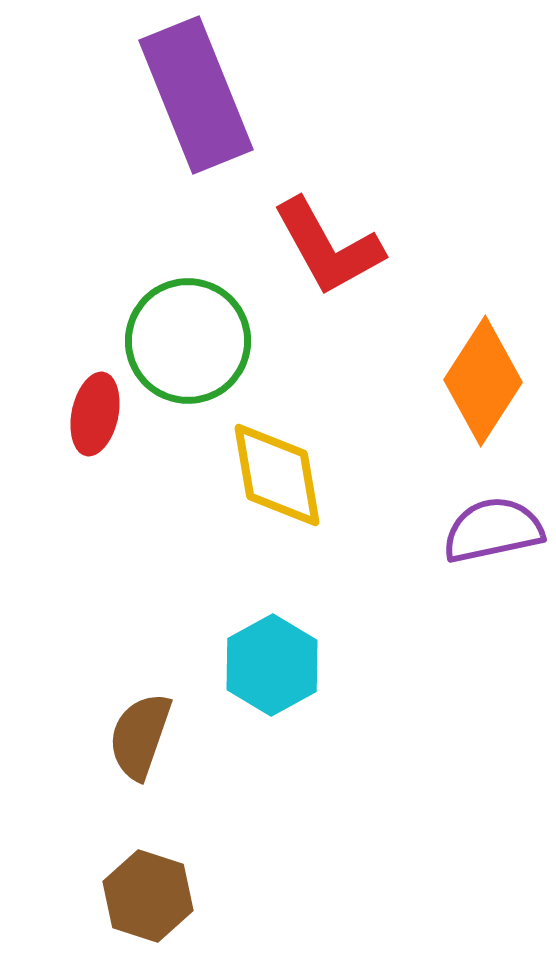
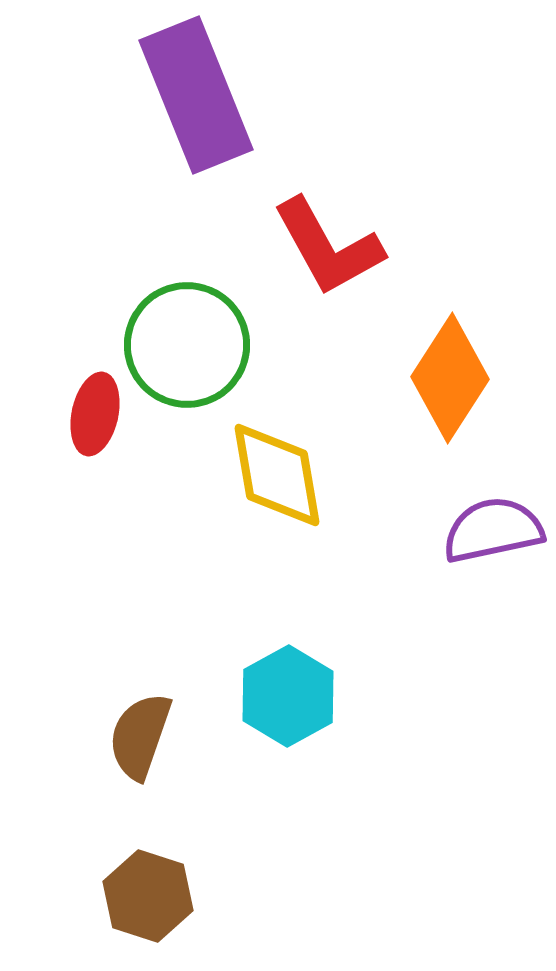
green circle: moved 1 px left, 4 px down
orange diamond: moved 33 px left, 3 px up
cyan hexagon: moved 16 px right, 31 px down
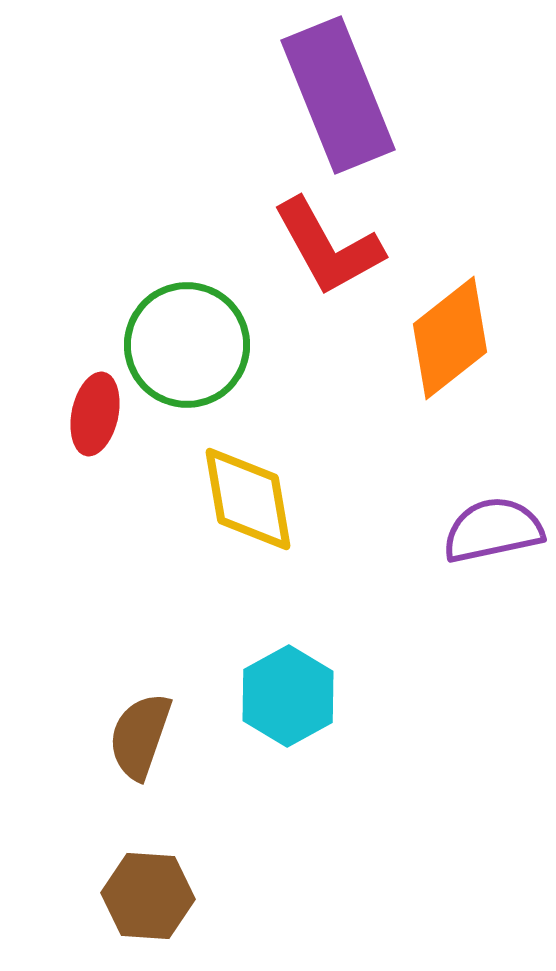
purple rectangle: moved 142 px right
orange diamond: moved 40 px up; rotated 19 degrees clockwise
yellow diamond: moved 29 px left, 24 px down
brown hexagon: rotated 14 degrees counterclockwise
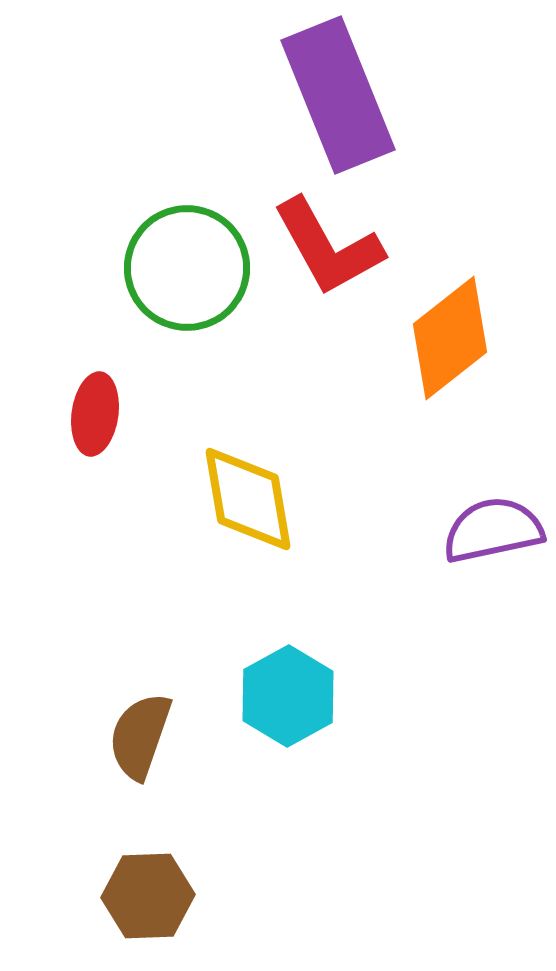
green circle: moved 77 px up
red ellipse: rotated 4 degrees counterclockwise
brown hexagon: rotated 6 degrees counterclockwise
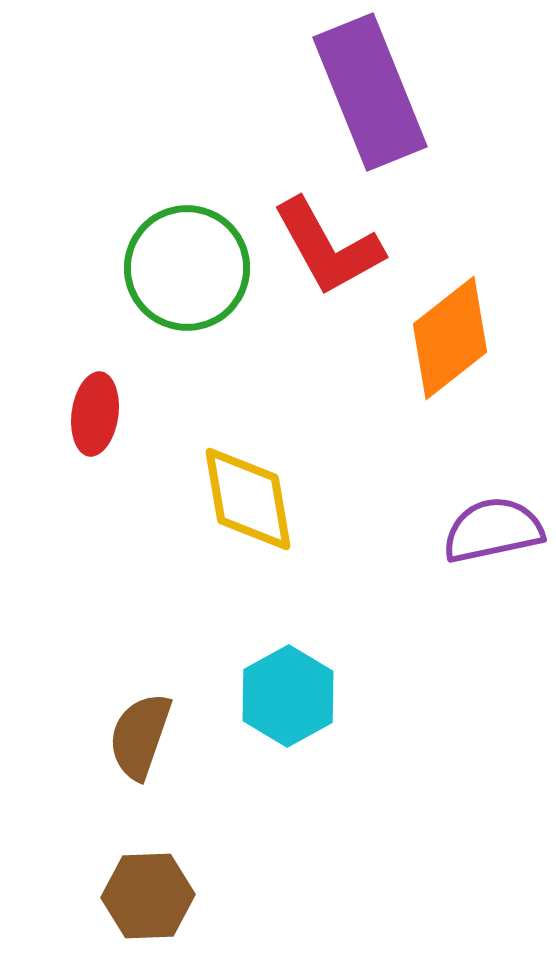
purple rectangle: moved 32 px right, 3 px up
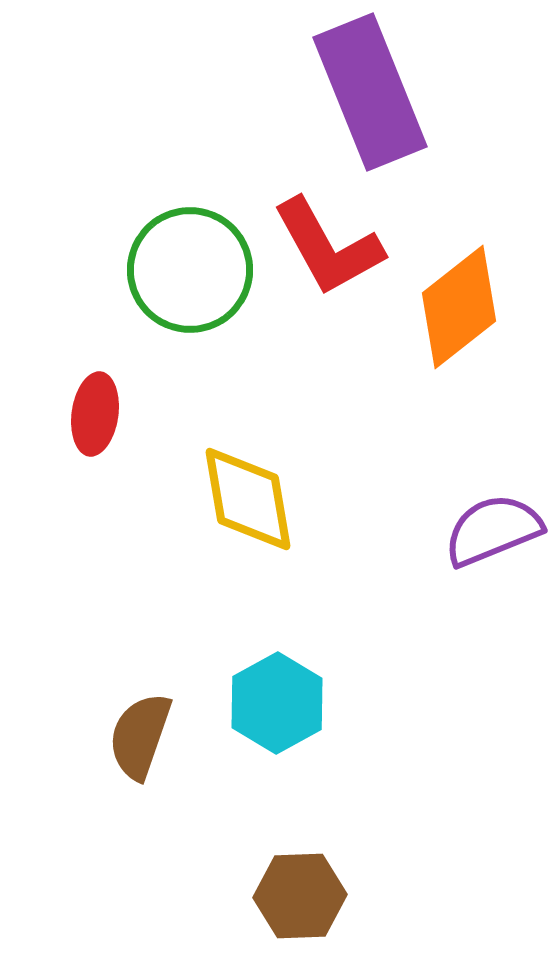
green circle: moved 3 px right, 2 px down
orange diamond: moved 9 px right, 31 px up
purple semicircle: rotated 10 degrees counterclockwise
cyan hexagon: moved 11 px left, 7 px down
brown hexagon: moved 152 px right
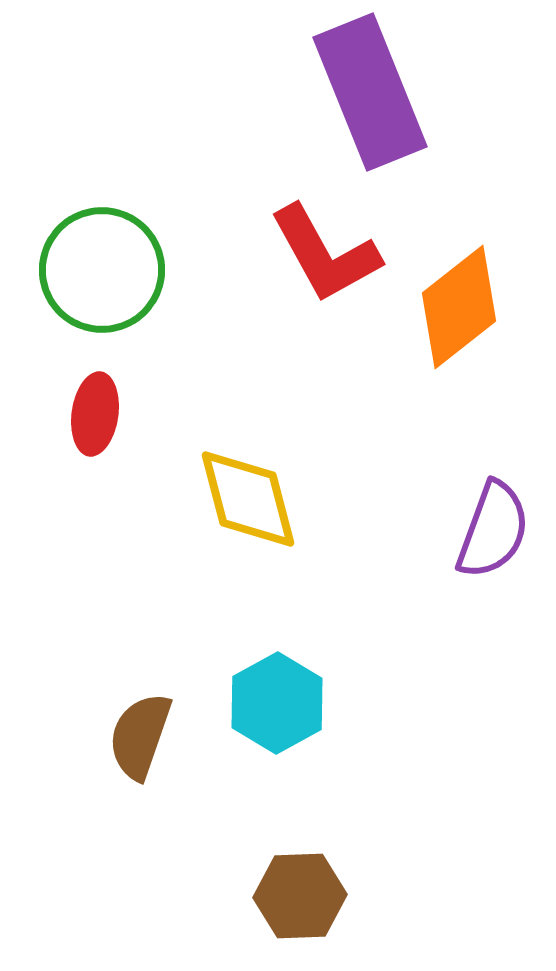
red L-shape: moved 3 px left, 7 px down
green circle: moved 88 px left
yellow diamond: rotated 5 degrees counterclockwise
purple semicircle: rotated 132 degrees clockwise
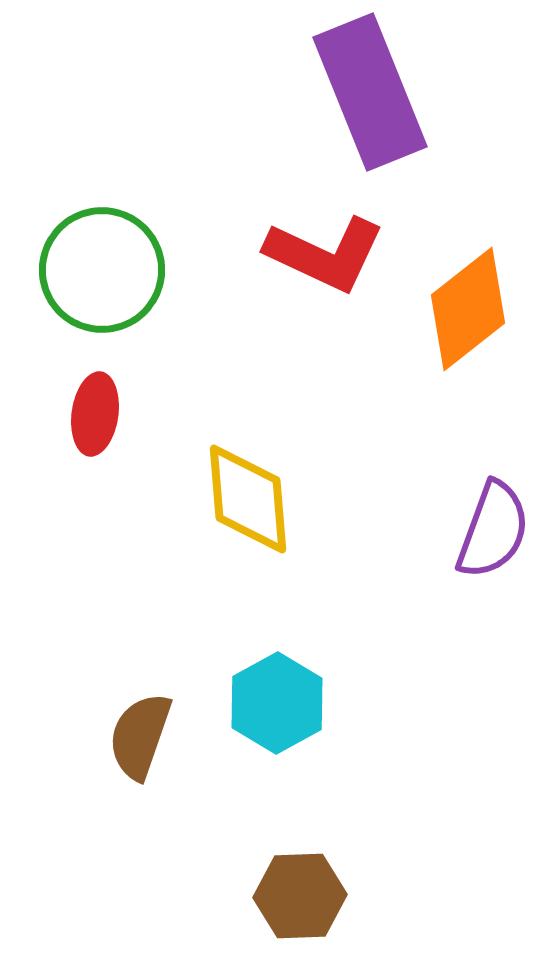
red L-shape: rotated 36 degrees counterclockwise
orange diamond: moved 9 px right, 2 px down
yellow diamond: rotated 10 degrees clockwise
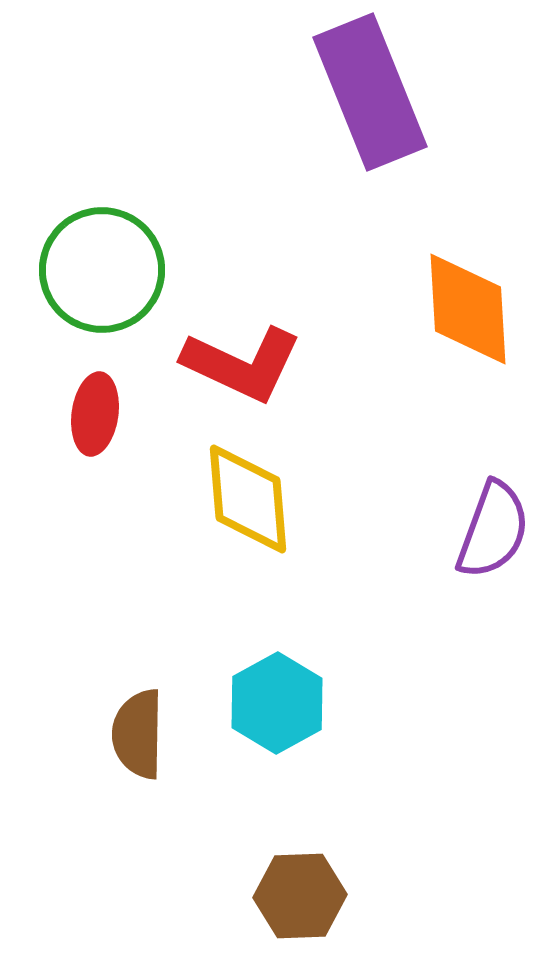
red L-shape: moved 83 px left, 110 px down
orange diamond: rotated 55 degrees counterclockwise
brown semicircle: moved 2 px left, 2 px up; rotated 18 degrees counterclockwise
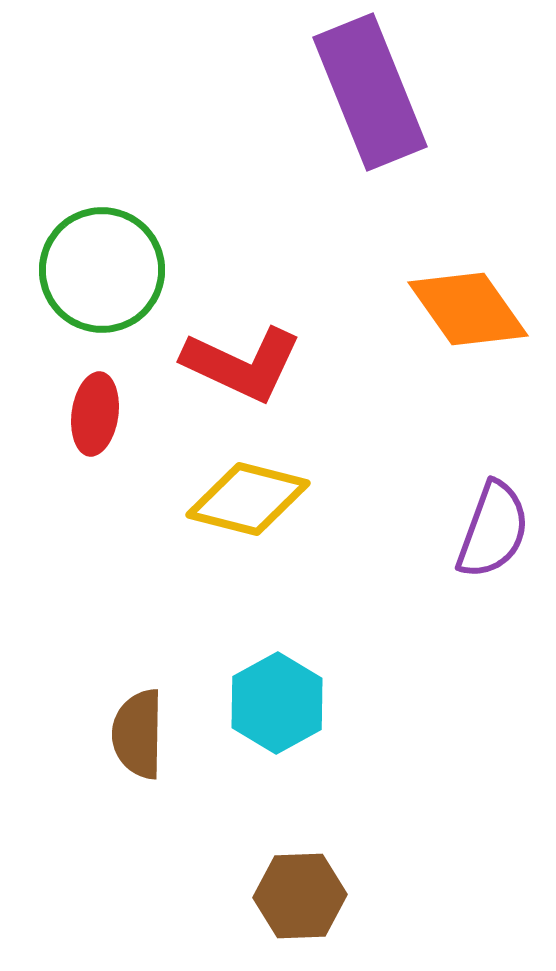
orange diamond: rotated 32 degrees counterclockwise
yellow diamond: rotated 71 degrees counterclockwise
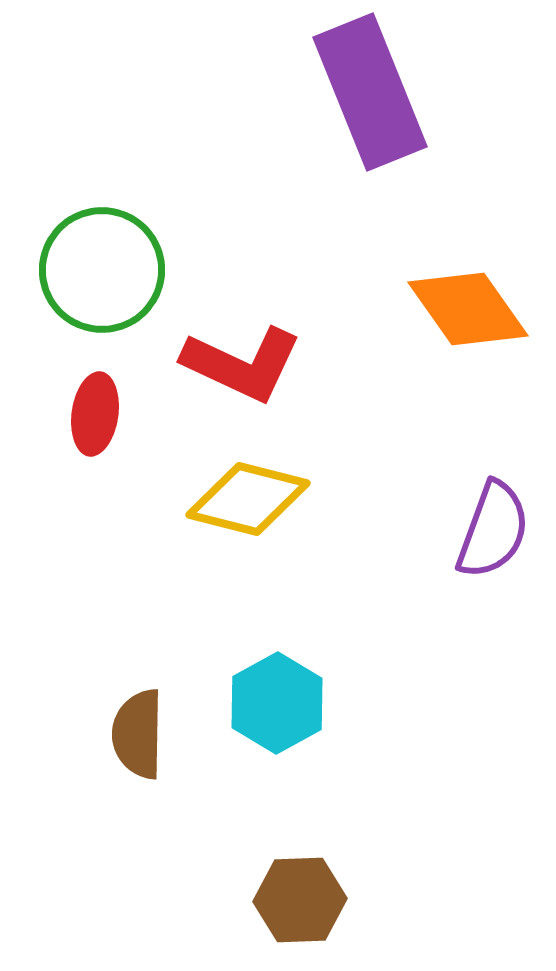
brown hexagon: moved 4 px down
